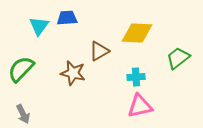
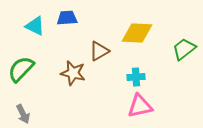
cyan triangle: moved 4 px left; rotated 40 degrees counterclockwise
green trapezoid: moved 6 px right, 9 px up
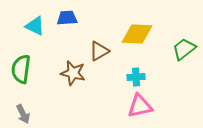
yellow diamond: moved 1 px down
green semicircle: rotated 36 degrees counterclockwise
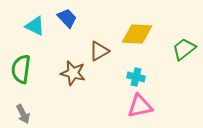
blue trapezoid: rotated 50 degrees clockwise
cyan cross: rotated 18 degrees clockwise
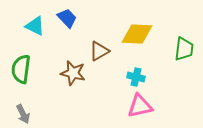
green trapezoid: rotated 135 degrees clockwise
